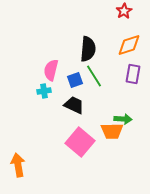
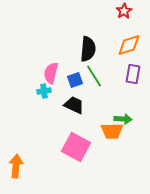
pink semicircle: moved 3 px down
pink square: moved 4 px left, 5 px down; rotated 12 degrees counterclockwise
orange arrow: moved 2 px left, 1 px down; rotated 15 degrees clockwise
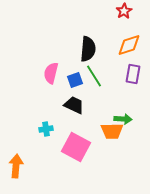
cyan cross: moved 2 px right, 38 px down
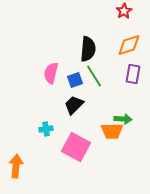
black trapezoid: rotated 70 degrees counterclockwise
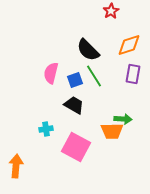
red star: moved 13 px left
black semicircle: moved 1 px down; rotated 130 degrees clockwise
black trapezoid: rotated 75 degrees clockwise
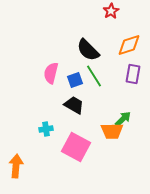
green arrow: rotated 48 degrees counterclockwise
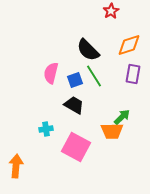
green arrow: moved 1 px left, 2 px up
